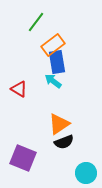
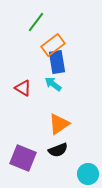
cyan arrow: moved 3 px down
red triangle: moved 4 px right, 1 px up
black semicircle: moved 6 px left, 8 px down
cyan circle: moved 2 px right, 1 px down
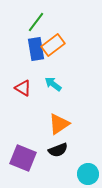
blue rectangle: moved 21 px left, 13 px up
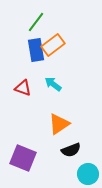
blue rectangle: moved 1 px down
red triangle: rotated 12 degrees counterclockwise
black semicircle: moved 13 px right
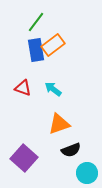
cyan arrow: moved 5 px down
orange triangle: rotated 15 degrees clockwise
purple square: moved 1 px right; rotated 20 degrees clockwise
cyan circle: moved 1 px left, 1 px up
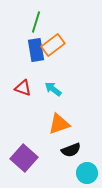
green line: rotated 20 degrees counterclockwise
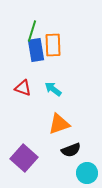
green line: moved 4 px left, 9 px down
orange rectangle: rotated 55 degrees counterclockwise
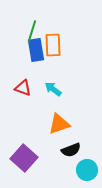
cyan circle: moved 3 px up
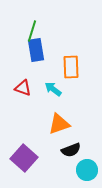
orange rectangle: moved 18 px right, 22 px down
